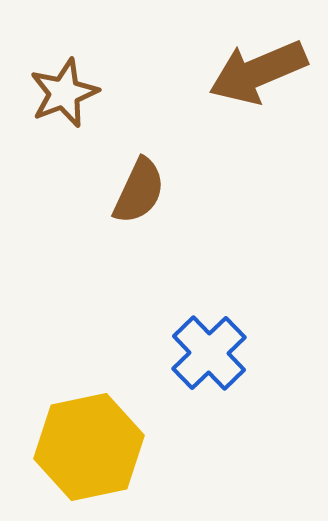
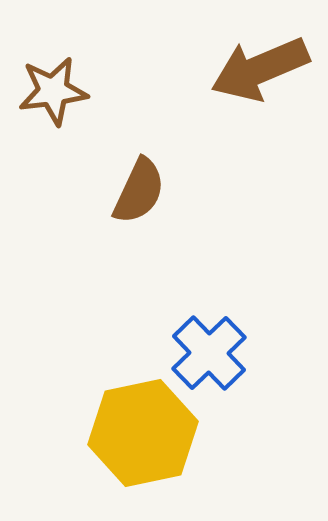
brown arrow: moved 2 px right, 3 px up
brown star: moved 11 px left, 2 px up; rotated 14 degrees clockwise
yellow hexagon: moved 54 px right, 14 px up
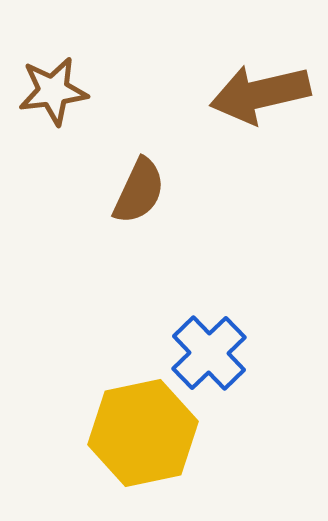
brown arrow: moved 25 px down; rotated 10 degrees clockwise
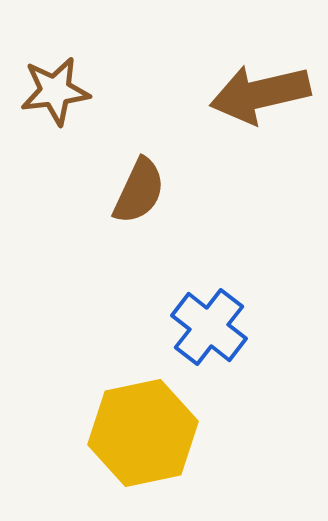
brown star: moved 2 px right
blue cross: moved 26 px up; rotated 8 degrees counterclockwise
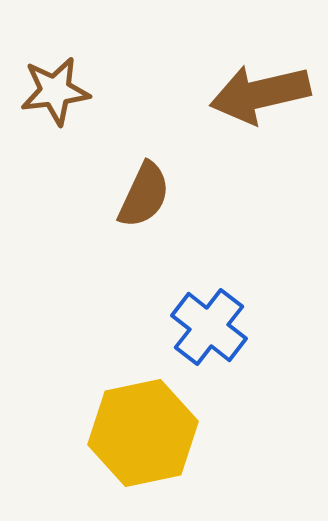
brown semicircle: moved 5 px right, 4 px down
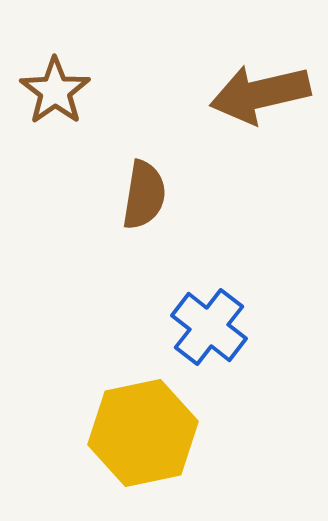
brown star: rotated 28 degrees counterclockwise
brown semicircle: rotated 16 degrees counterclockwise
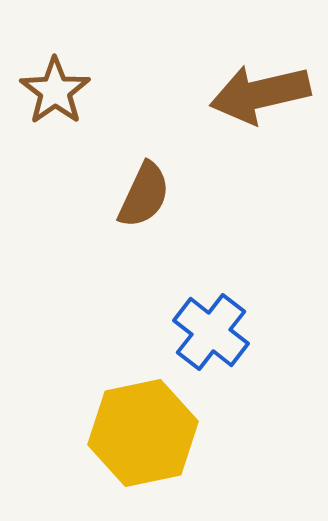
brown semicircle: rotated 16 degrees clockwise
blue cross: moved 2 px right, 5 px down
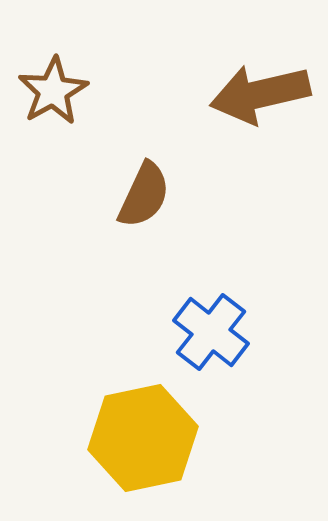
brown star: moved 2 px left; rotated 6 degrees clockwise
yellow hexagon: moved 5 px down
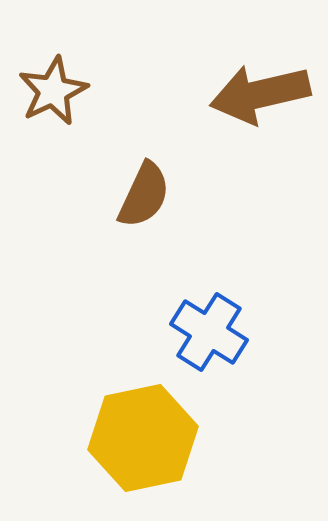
brown star: rotated 4 degrees clockwise
blue cross: moved 2 px left; rotated 6 degrees counterclockwise
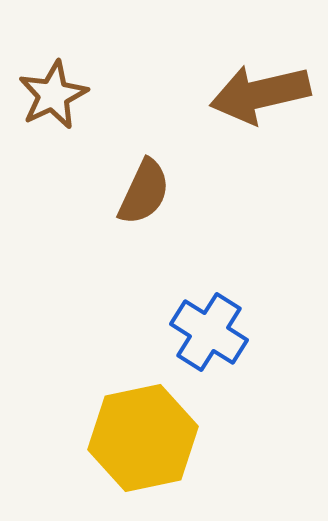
brown star: moved 4 px down
brown semicircle: moved 3 px up
